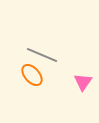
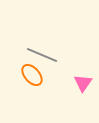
pink triangle: moved 1 px down
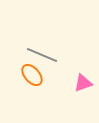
pink triangle: rotated 36 degrees clockwise
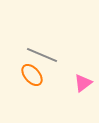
pink triangle: rotated 18 degrees counterclockwise
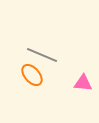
pink triangle: rotated 42 degrees clockwise
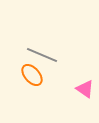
pink triangle: moved 2 px right, 6 px down; rotated 30 degrees clockwise
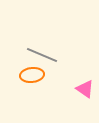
orange ellipse: rotated 55 degrees counterclockwise
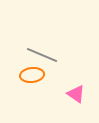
pink triangle: moved 9 px left, 5 px down
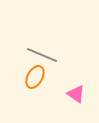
orange ellipse: moved 3 px right, 2 px down; rotated 55 degrees counterclockwise
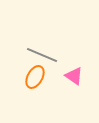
pink triangle: moved 2 px left, 18 px up
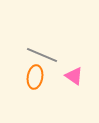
orange ellipse: rotated 20 degrees counterclockwise
